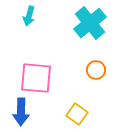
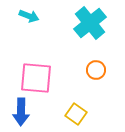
cyan arrow: rotated 84 degrees counterclockwise
yellow square: moved 1 px left
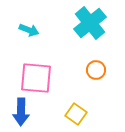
cyan arrow: moved 14 px down
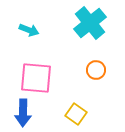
blue arrow: moved 2 px right, 1 px down
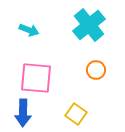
cyan cross: moved 1 px left, 2 px down
